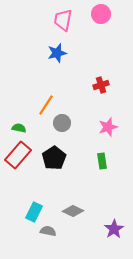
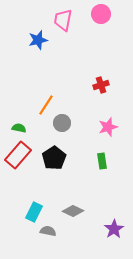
blue star: moved 19 px left, 13 px up
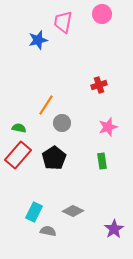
pink circle: moved 1 px right
pink trapezoid: moved 2 px down
red cross: moved 2 px left
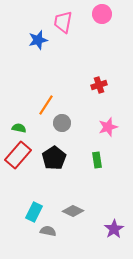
green rectangle: moved 5 px left, 1 px up
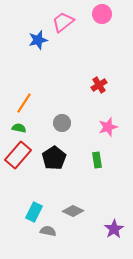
pink trapezoid: rotated 40 degrees clockwise
red cross: rotated 14 degrees counterclockwise
orange line: moved 22 px left, 2 px up
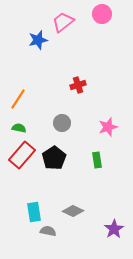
red cross: moved 21 px left; rotated 14 degrees clockwise
orange line: moved 6 px left, 4 px up
red rectangle: moved 4 px right
cyan rectangle: rotated 36 degrees counterclockwise
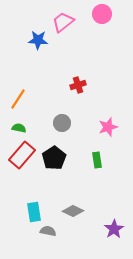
blue star: rotated 18 degrees clockwise
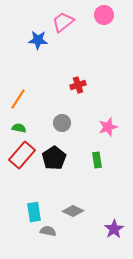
pink circle: moved 2 px right, 1 px down
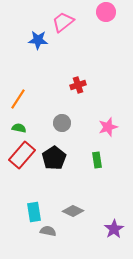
pink circle: moved 2 px right, 3 px up
